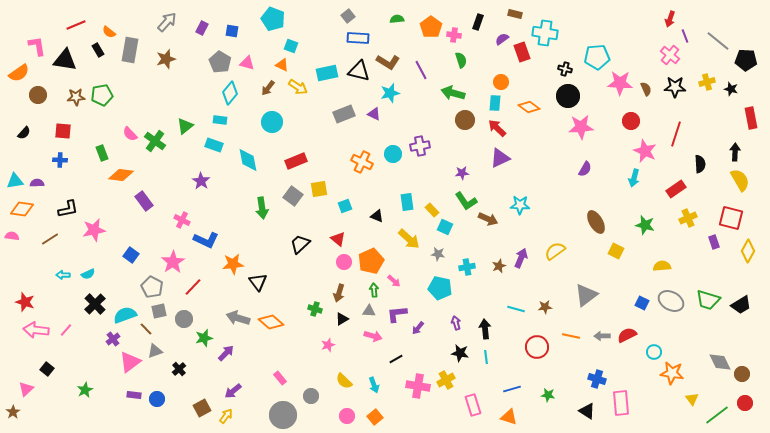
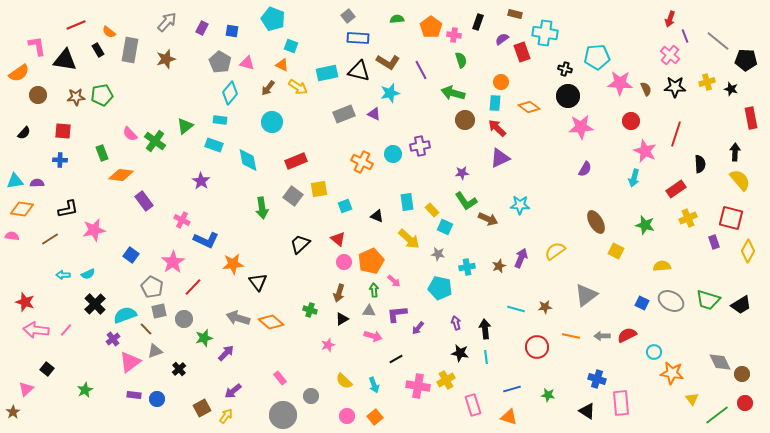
yellow semicircle at (740, 180): rotated 10 degrees counterclockwise
green cross at (315, 309): moved 5 px left, 1 px down
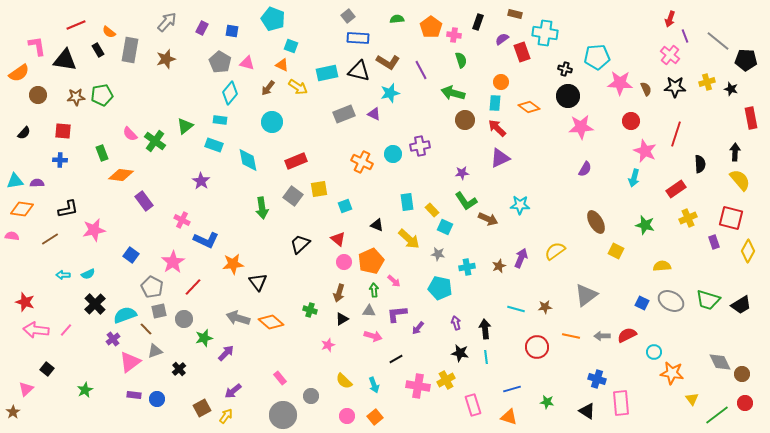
black triangle at (377, 216): moved 9 px down
green star at (548, 395): moved 1 px left, 7 px down
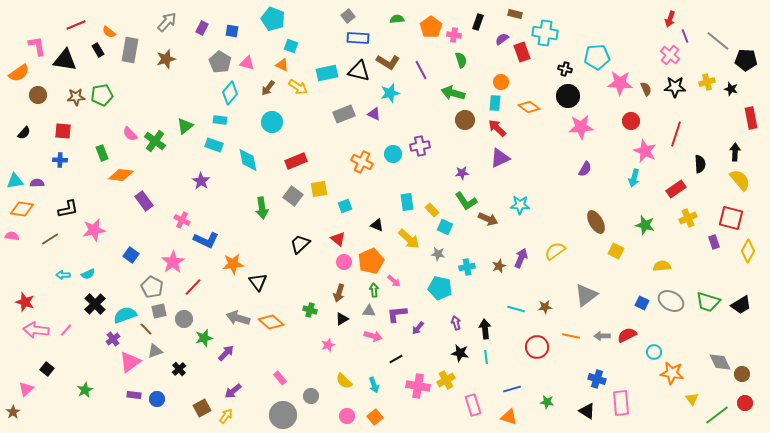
green trapezoid at (708, 300): moved 2 px down
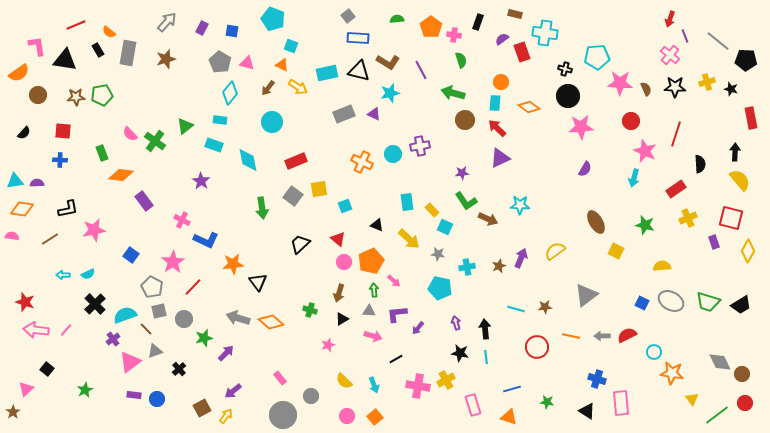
gray rectangle at (130, 50): moved 2 px left, 3 px down
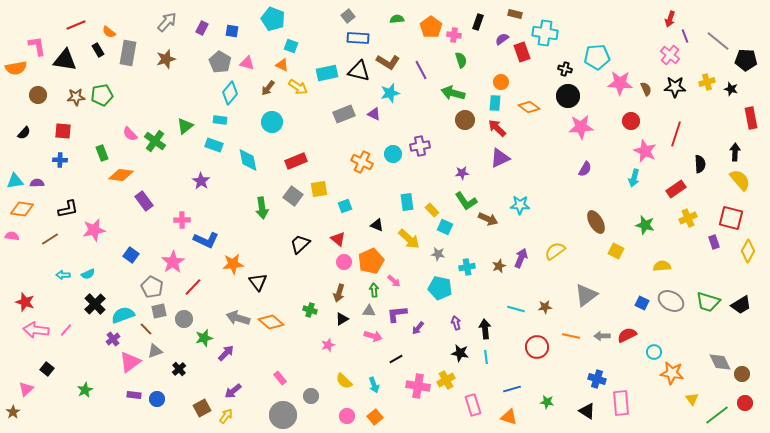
orange semicircle at (19, 73): moved 3 px left, 5 px up; rotated 25 degrees clockwise
pink cross at (182, 220): rotated 28 degrees counterclockwise
cyan semicircle at (125, 315): moved 2 px left
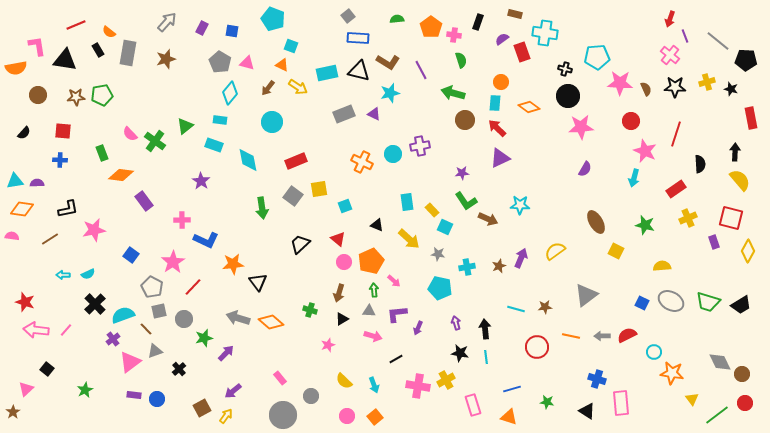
purple arrow at (418, 328): rotated 16 degrees counterclockwise
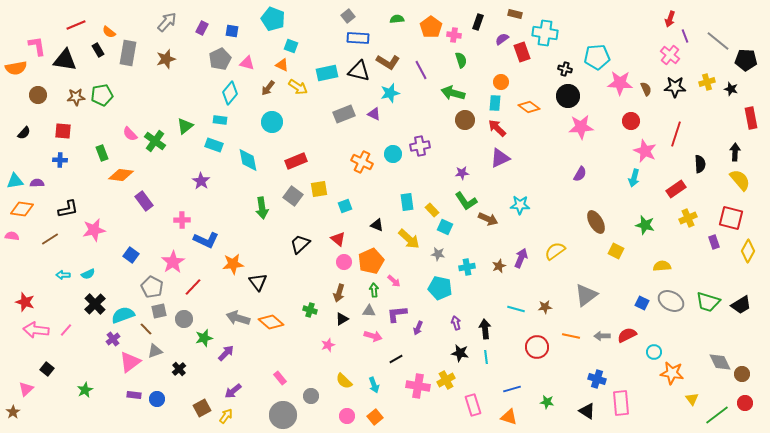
gray pentagon at (220, 62): moved 3 px up; rotated 15 degrees clockwise
purple semicircle at (585, 169): moved 5 px left, 5 px down
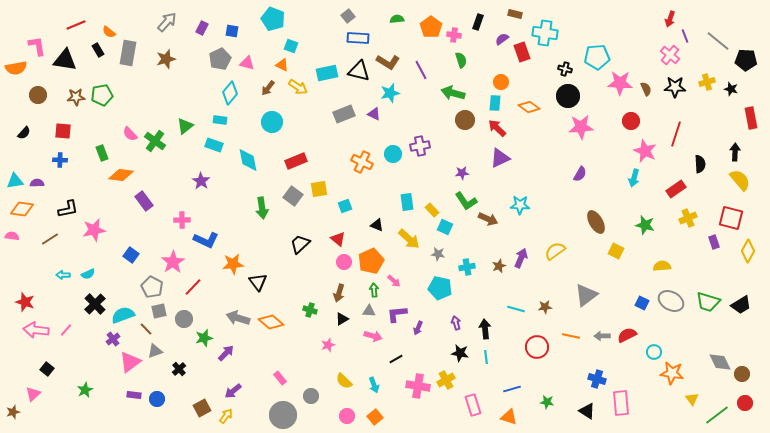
pink triangle at (26, 389): moved 7 px right, 5 px down
brown star at (13, 412): rotated 16 degrees clockwise
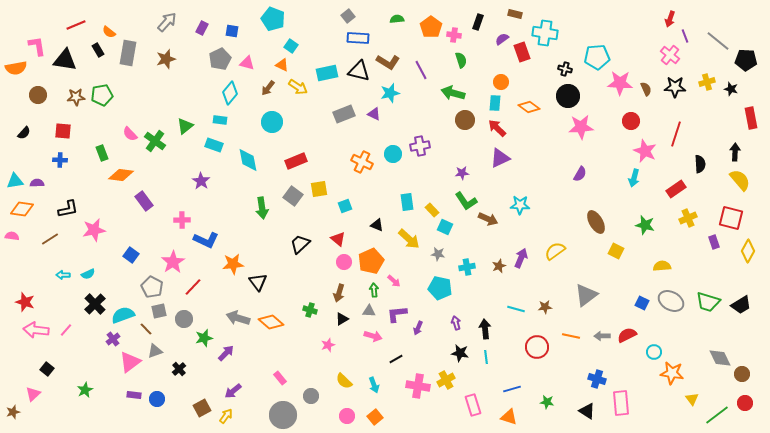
cyan square at (291, 46): rotated 16 degrees clockwise
gray diamond at (720, 362): moved 4 px up
